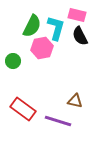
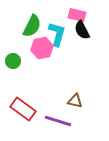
cyan L-shape: moved 1 px right, 6 px down
black semicircle: moved 2 px right, 6 px up
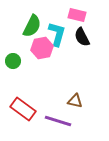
black semicircle: moved 7 px down
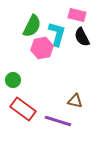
green circle: moved 19 px down
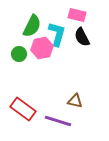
green circle: moved 6 px right, 26 px up
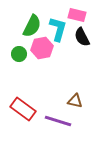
cyan L-shape: moved 1 px right, 5 px up
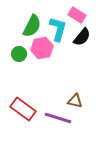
pink rectangle: rotated 18 degrees clockwise
black semicircle: rotated 114 degrees counterclockwise
purple line: moved 3 px up
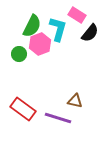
black semicircle: moved 8 px right, 4 px up
pink hexagon: moved 2 px left, 4 px up; rotated 10 degrees counterclockwise
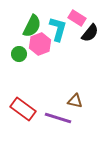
pink rectangle: moved 3 px down
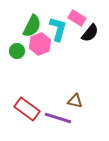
green circle: moved 2 px left, 3 px up
red rectangle: moved 4 px right
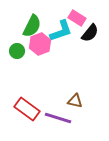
cyan L-shape: moved 3 px right, 2 px down; rotated 55 degrees clockwise
